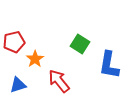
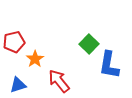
green square: moved 9 px right; rotated 12 degrees clockwise
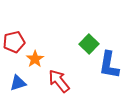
blue triangle: moved 2 px up
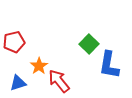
orange star: moved 4 px right, 7 px down
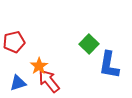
red arrow: moved 10 px left
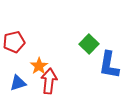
red arrow: rotated 45 degrees clockwise
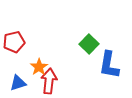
orange star: moved 1 px down
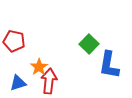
red pentagon: moved 1 px up; rotated 25 degrees clockwise
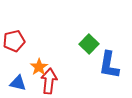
red pentagon: rotated 25 degrees counterclockwise
blue triangle: rotated 30 degrees clockwise
